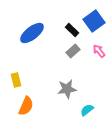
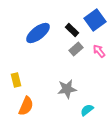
blue square: moved 1 px right, 1 px up
blue ellipse: moved 6 px right
gray rectangle: moved 3 px right, 2 px up
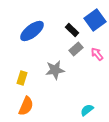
blue ellipse: moved 6 px left, 2 px up
pink arrow: moved 2 px left, 3 px down
yellow rectangle: moved 6 px right, 2 px up; rotated 32 degrees clockwise
gray star: moved 12 px left, 19 px up
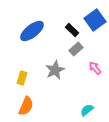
pink arrow: moved 2 px left, 14 px down
gray star: rotated 18 degrees counterclockwise
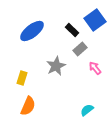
gray rectangle: moved 4 px right
gray star: moved 1 px right, 4 px up
orange semicircle: moved 2 px right
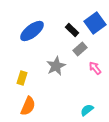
blue square: moved 3 px down
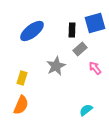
blue square: rotated 20 degrees clockwise
black rectangle: rotated 48 degrees clockwise
orange semicircle: moved 7 px left, 1 px up
cyan semicircle: moved 1 px left
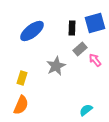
black rectangle: moved 2 px up
pink arrow: moved 8 px up
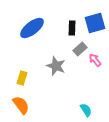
blue ellipse: moved 3 px up
gray star: rotated 24 degrees counterclockwise
orange semicircle: rotated 60 degrees counterclockwise
cyan semicircle: rotated 96 degrees clockwise
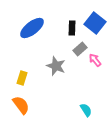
blue square: rotated 35 degrees counterclockwise
